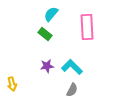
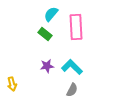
pink rectangle: moved 11 px left
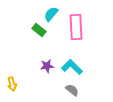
green rectangle: moved 6 px left, 4 px up
gray semicircle: rotated 80 degrees counterclockwise
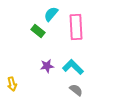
green rectangle: moved 1 px left, 1 px down
cyan L-shape: moved 1 px right
gray semicircle: moved 4 px right
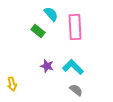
cyan semicircle: rotated 98 degrees clockwise
pink rectangle: moved 1 px left
purple star: rotated 24 degrees clockwise
